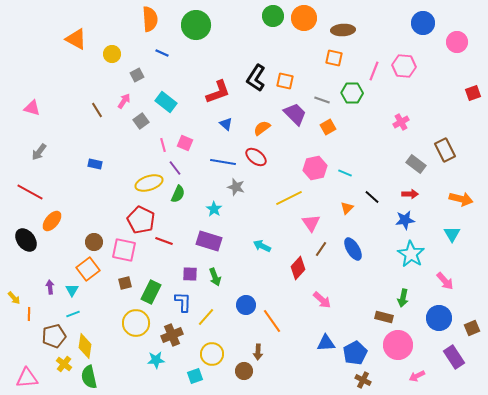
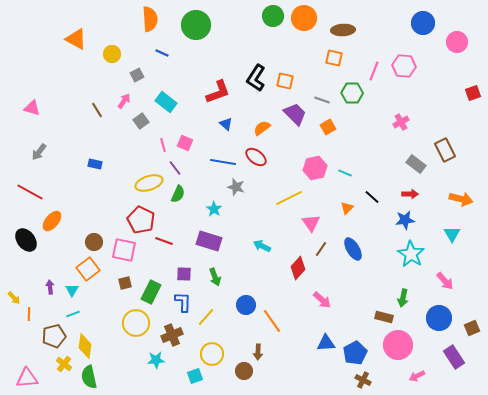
purple square at (190, 274): moved 6 px left
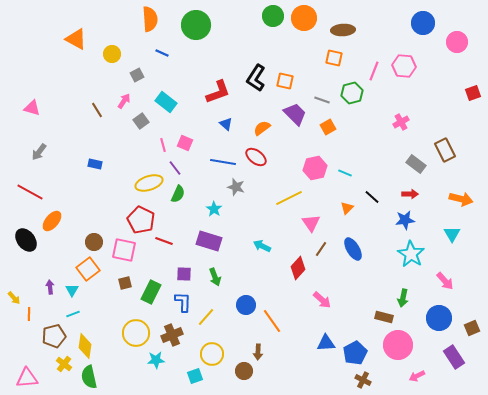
green hexagon at (352, 93): rotated 15 degrees counterclockwise
yellow circle at (136, 323): moved 10 px down
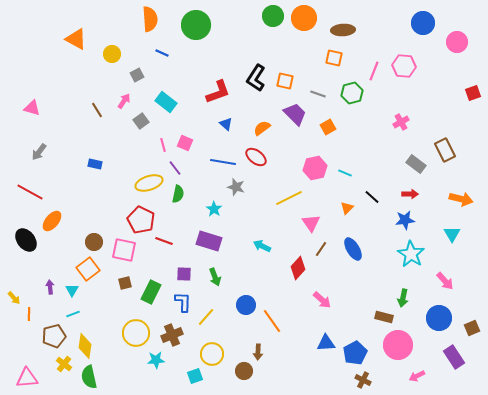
gray line at (322, 100): moved 4 px left, 6 px up
green semicircle at (178, 194): rotated 12 degrees counterclockwise
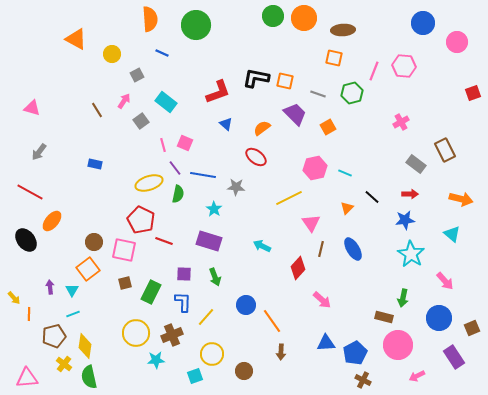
black L-shape at (256, 78): rotated 68 degrees clockwise
blue line at (223, 162): moved 20 px left, 13 px down
gray star at (236, 187): rotated 12 degrees counterclockwise
cyan triangle at (452, 234): rotated 18 degrees counterclockwise
brown line at (321, 249): rotated 21 degrees counterclockwise
brown arrow at (258, 352): moved 23 px right
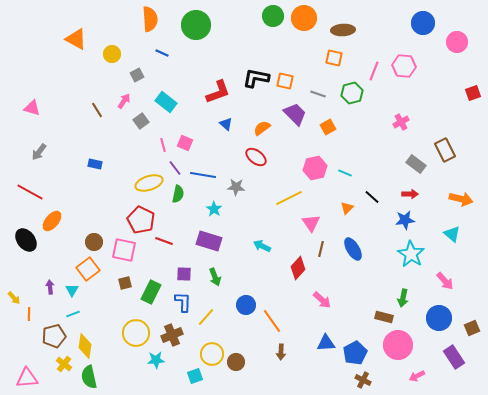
brown circle at (244, 371): moved 8 px left, 9 px up
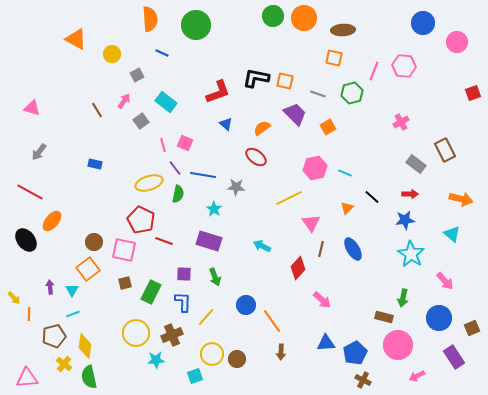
brown circle at (236, 362): moved 1 px right, 3 px up
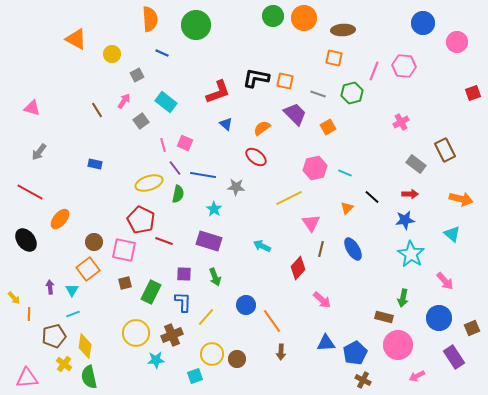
orange ellipse at (52, 221): moved 8 px right, 2 px up
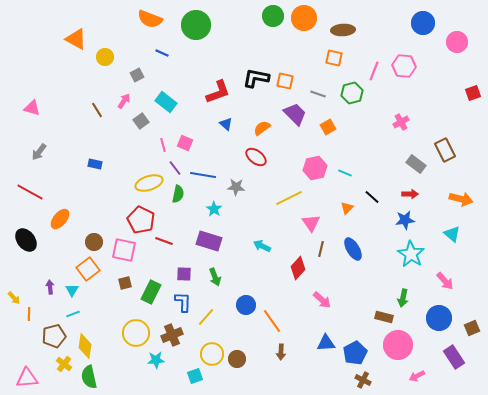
orange semicircle at (150, 19): rotated 115 degrees clockwise
yellow circle at (112, 54): moved 7 px left, 3 px down
